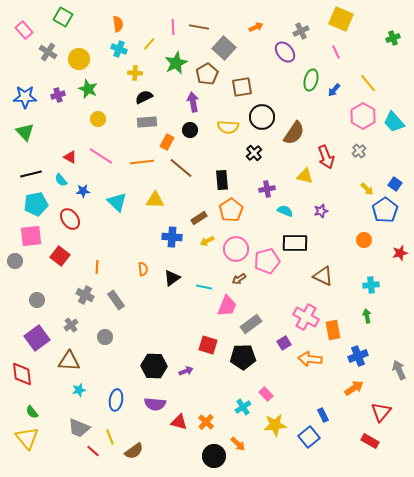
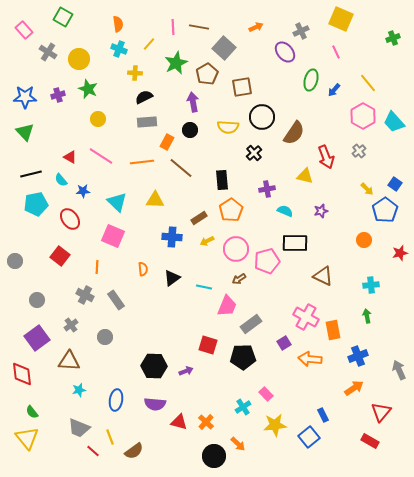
pink square at (31, 236): moved 82 px right; rotated 30 degrees clockwise
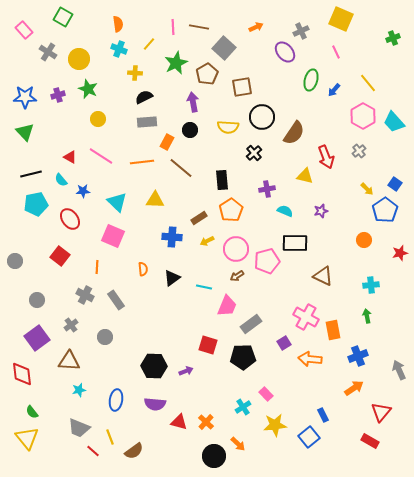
brown arrow at (239, 279): moved 2 px left, 3 px up
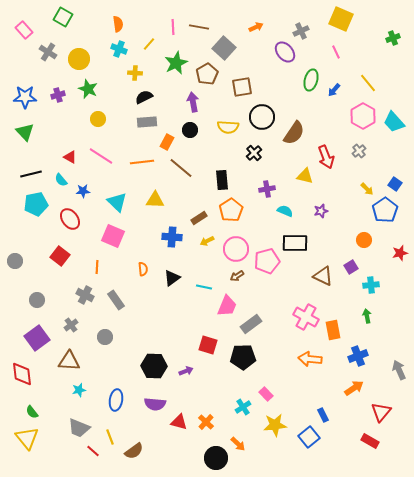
purple square at (284, 343): moved 67 px right, 76 px up
black circle at (214, 456): moved 2 px right, 2 px down
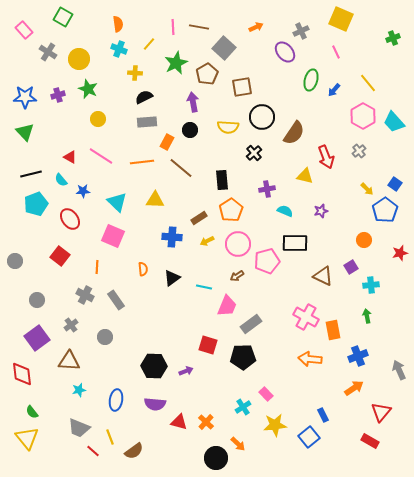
cyan pentagon at (36, 204): rotated 10 degrees counterclockwise
pink circle at (236, 249): moved 2 px right, 5 px up
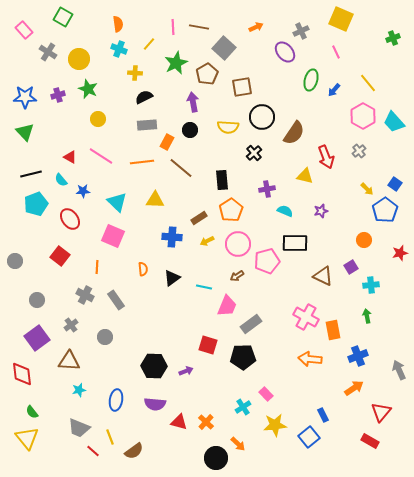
gray rectangle at (147, 122): moved 3 px down
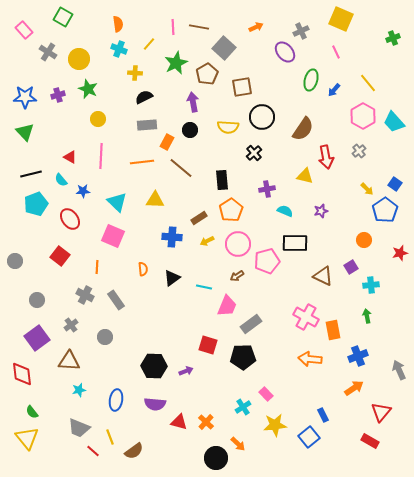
brown semicircle at (294, 133): moved 9 px right, 4 px up
pink line at (101, 156): rotated 60 degrees clockwise
red arrow at (326, 157): rotated 10 degrees clockwise
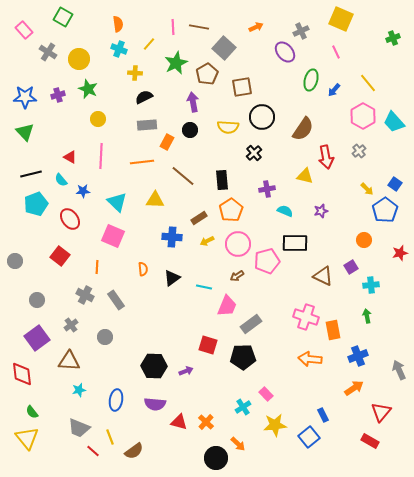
brown line at (181, 168): moved 2 px right, 8 px down
pink cross at (306, 317): rotated 10 degrees counterclockwise
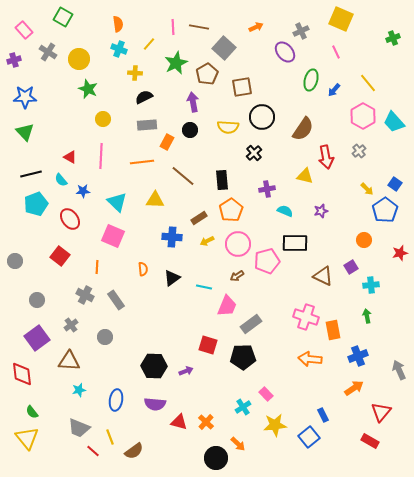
purple cross at (58, 95): moved 44 px left, 35 px up
yellow circle at (98, 119): moved 5 px right
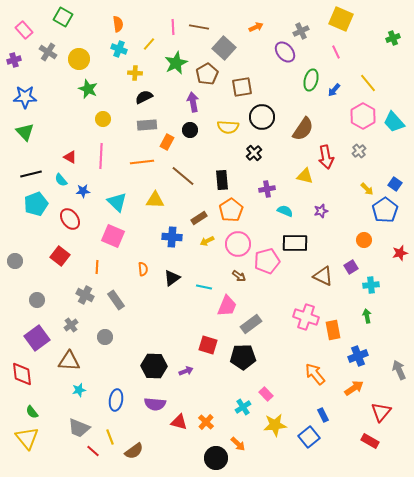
brown arrow at (237, 276): moved 2 px right; rotated 112 degrees counterclockwise
orange arrow at (310, 359): moved 5 px right, 15 px down; rotated 45 degrees clockwise
